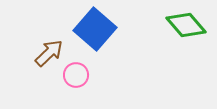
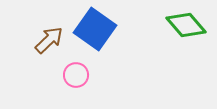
blue square: rotated 6 degrees counterclockwise
brown arrow: moved 13 px up
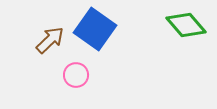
brown arrow: moved 1 px right
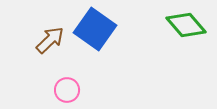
pink circle: moved 9 px left, 15 px down
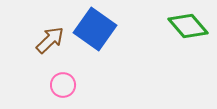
green diamond: moved 2 px right, 1 px down
pink circle: moved 4 px left, 5 px up
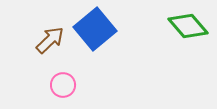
blue square: rotated 15 degrees clockwise
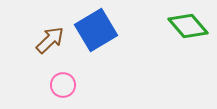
blue square: moved 1 px right, 1 px down; rotated 9 degrees clockwise
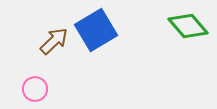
brown arrow: moved 4 px right, 1 px down
pink circle: moved 28 px left, 4 px down
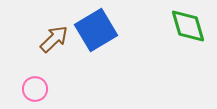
green diamond: rotated 24 degrees clockwise
brown arrow: moved 2 px up
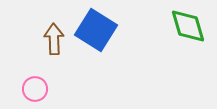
blue square: rotated 27 degrees counterclockwise
brown arrow: rotated 48 degrees counterclockwise
